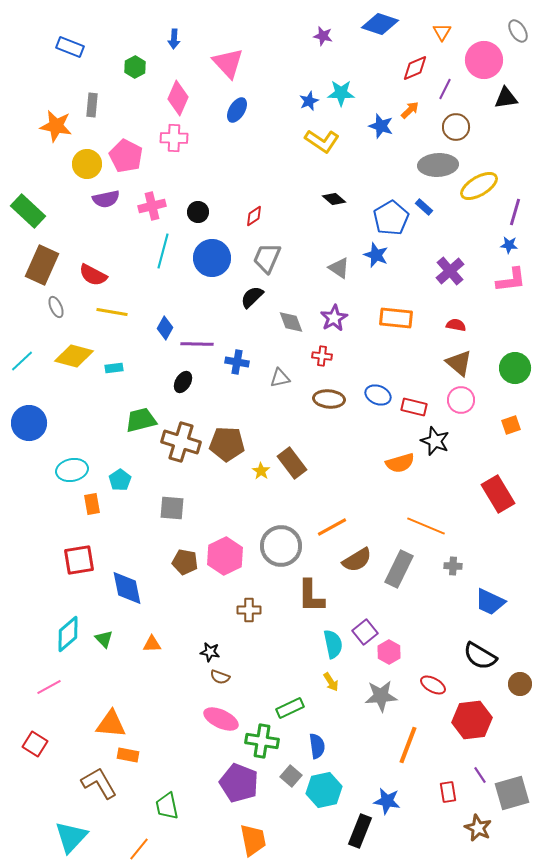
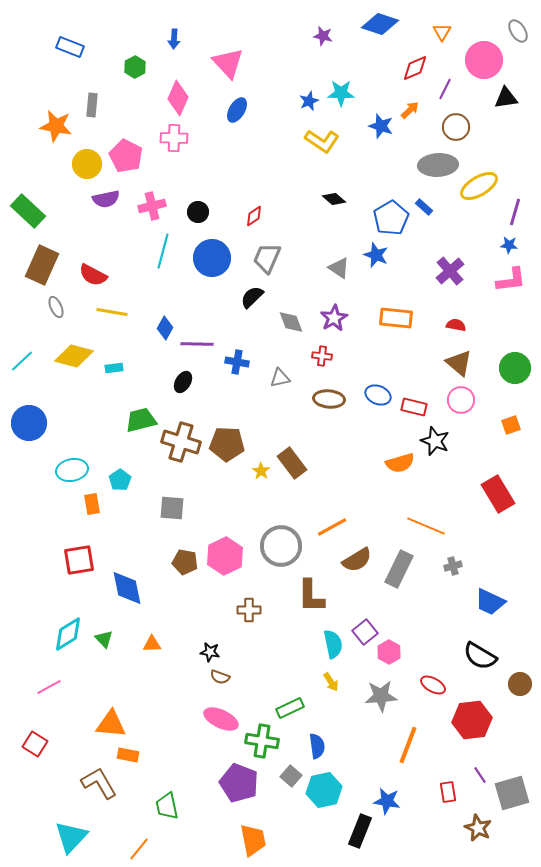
gray cross at (453, 566): rotated 18 degrees counterclockwise
cyan diamond at (68, 634): rotated 9 degrees clockwise
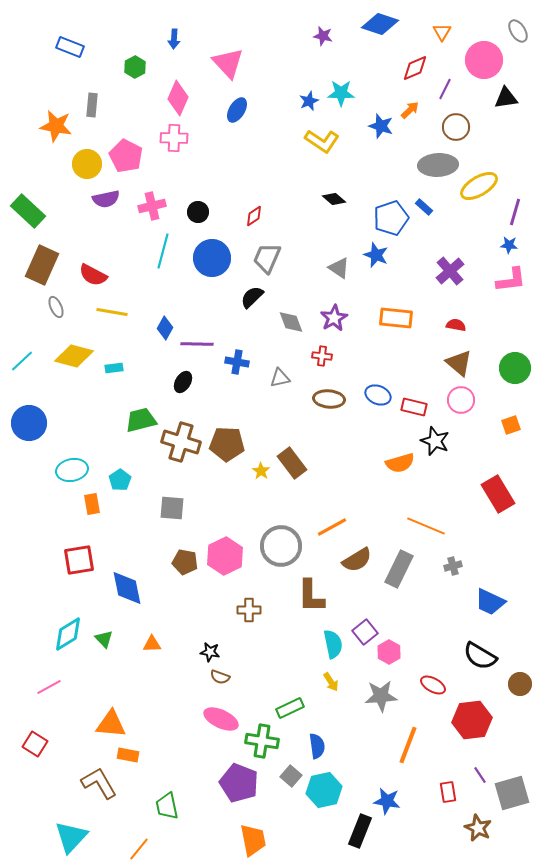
blue pentagon at (391, 218): rotated 12 degrees clockwise
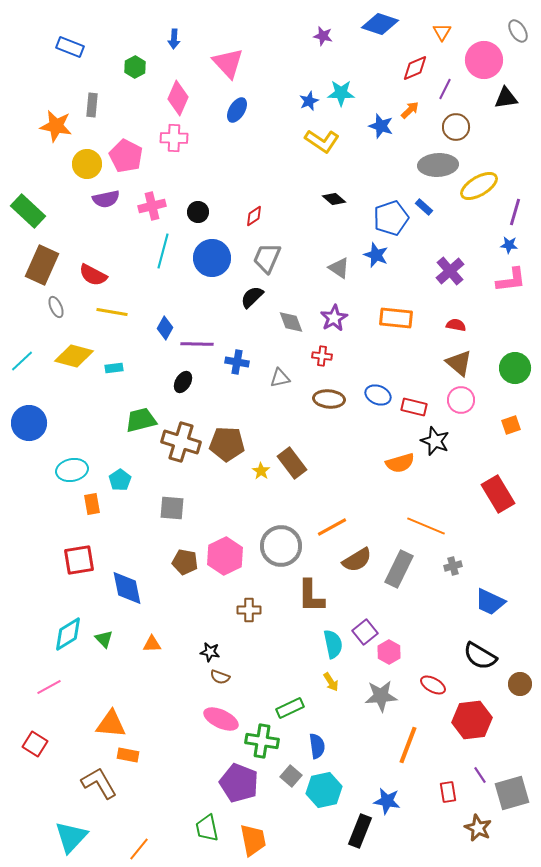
green trapezoid at (167, 806): moved 40 px right, 22 px down
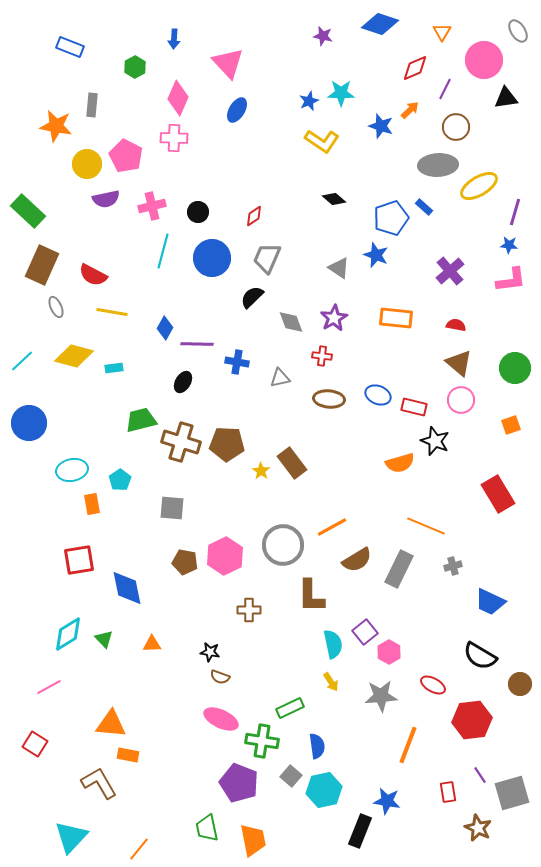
gray circle at (281, 546): moved 2 px right, 1 px up
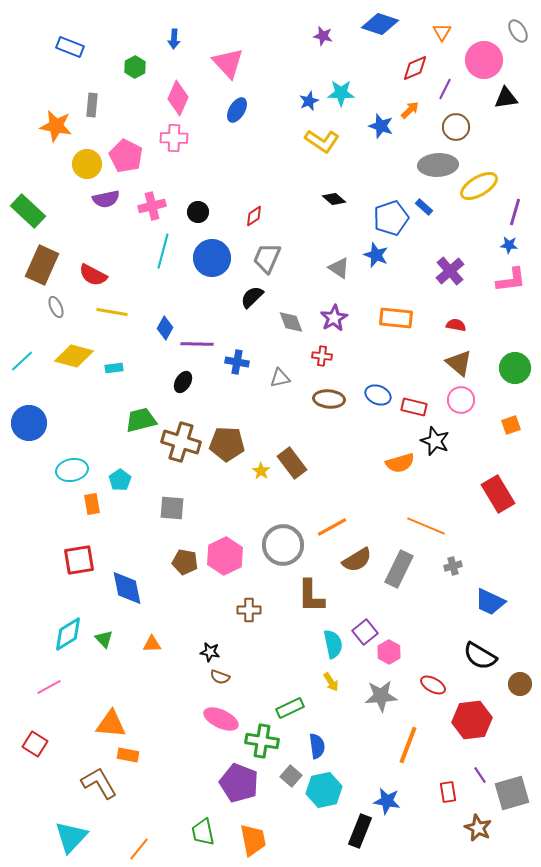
green trapezoid at (207, 828): moved 4 px left, 4 px down
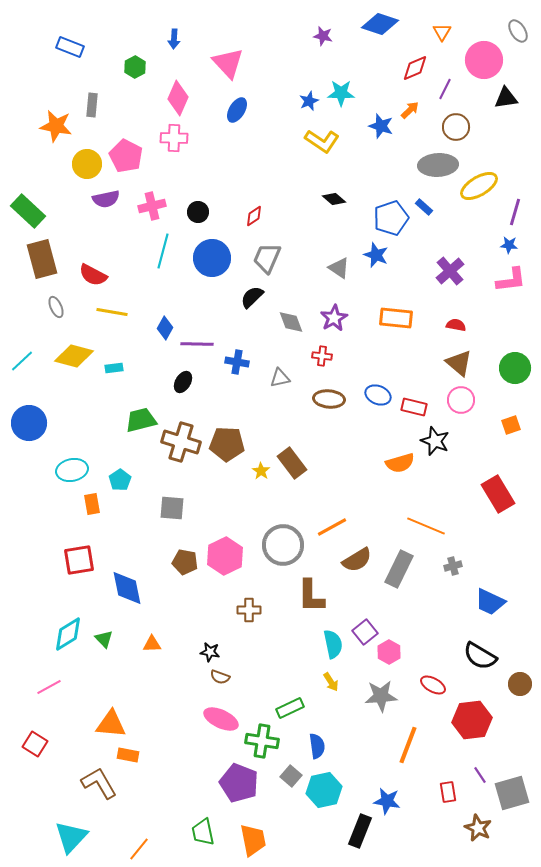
brown rectangle at (42, 265): moved 6 px up; rotated 39 degrees counterclockwise
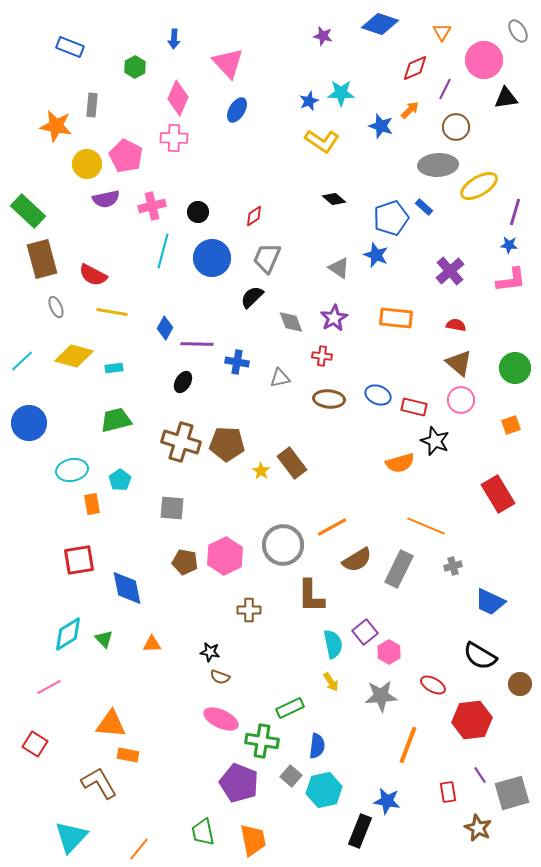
green trapezoid at (141, 420): moved 25 px left
blue semicircle at (317, 746): rotated 15 degrees clockwise
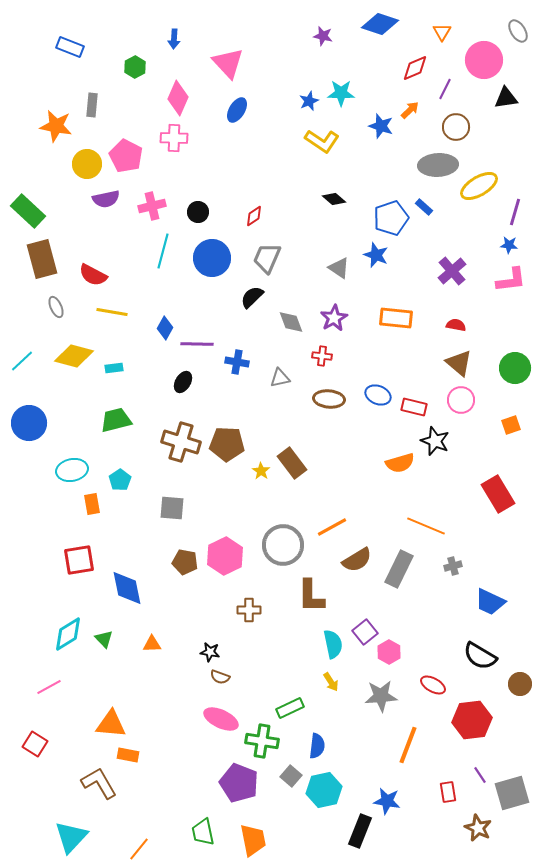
purple cross at (450, 271): moved 2 px right
